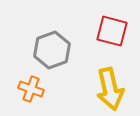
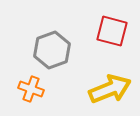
yellow arrow: rotated 99 degrees counterclockwise
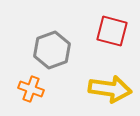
yellow arrow: rotated 30 degrees clockwise
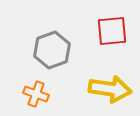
red square: rotated 20 degrees counterclockwise
orange cross: moved 5 px right, 5 px down
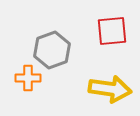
orange cross: moved 8 px left, 16 px up; rotated 20 degrees counterclockwise
